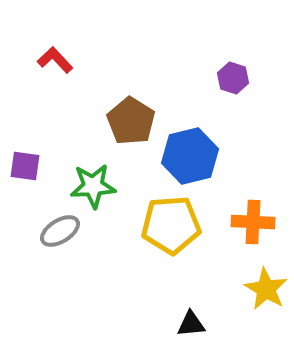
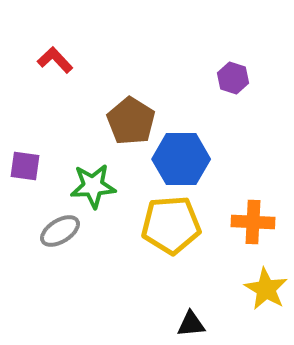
blue hexagon: moved 9 px left, 3 px down; rotated 14 degrees clockwise
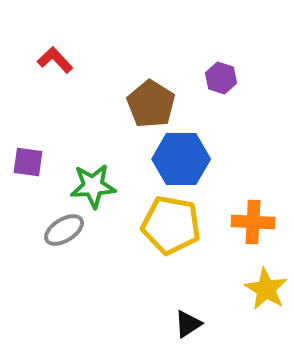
purple hexagon: moved 12 px left
brown pentagon: moved 20 px right, 17 px up
purple square: moved 3 px right, 4 px up
yellow pentagon: rotated 14 degrees clockwise
gray ellipse: moved 4 px right, 1 px up
black triangle: moved 3 px left; rotated 28 degrees counterclockwise
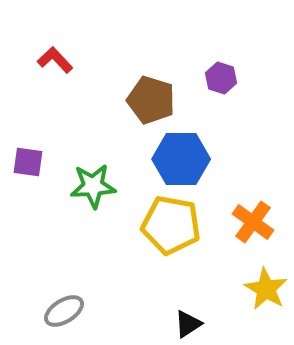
brown pentagon: moved 4 px up; rotated 15 degrees counterclockwise
orange cross: rotated 33 degrees clockwise
gray ellipse: moved 81 px down
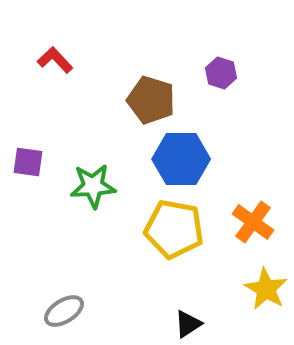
purple hexagon: moved 5 px up
yellow pentagon: moved 3 px right, 4 px down
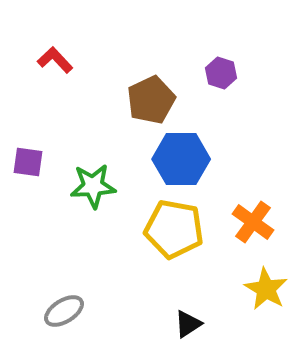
brown pentagon: rotated 30 degrees clockwise
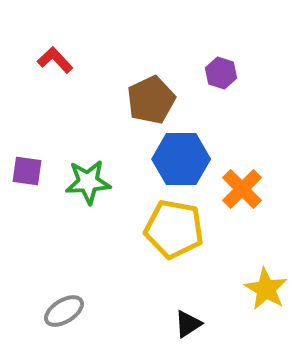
purple square: moved 1 px left, 9 px down
green star: moved 5 px left, 4 px up
orange cross: moved 11 px left, 33 px up; rotated 9 degrees clockwise
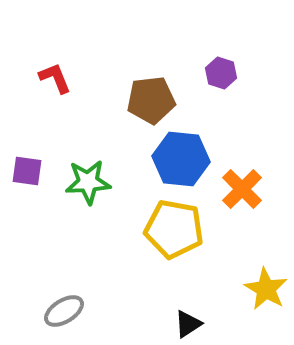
red L-shape: moved 18 px down; rotated 21 degrees clockwise
brown pentagon: rotated 18 degrees clockwise
blue hexagon: rotated 6 degrees clockwise
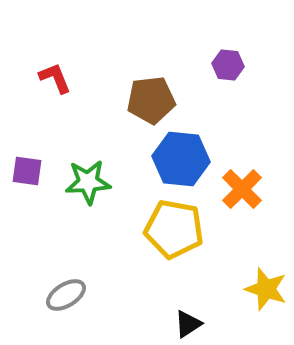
purple hexagon: moved 7 px right, 8 px up; rotated 12 degrees counterclockwise
yellow star: rotated 12 degrees counterclockwise
gray ellipse: moved 2 px right, 16 px up
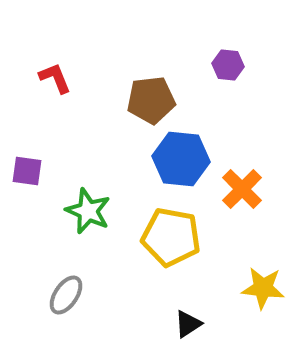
green star: moved 29 px down; rotated 27 degrees clockwise
yellow pentagon: moved 3 px left, 8 px down
yellow star: moved 3 px left, 1 px up; rotated 12 degrees counterclockwise
gray ellipse: rotated 24 degrees counterclockwise
